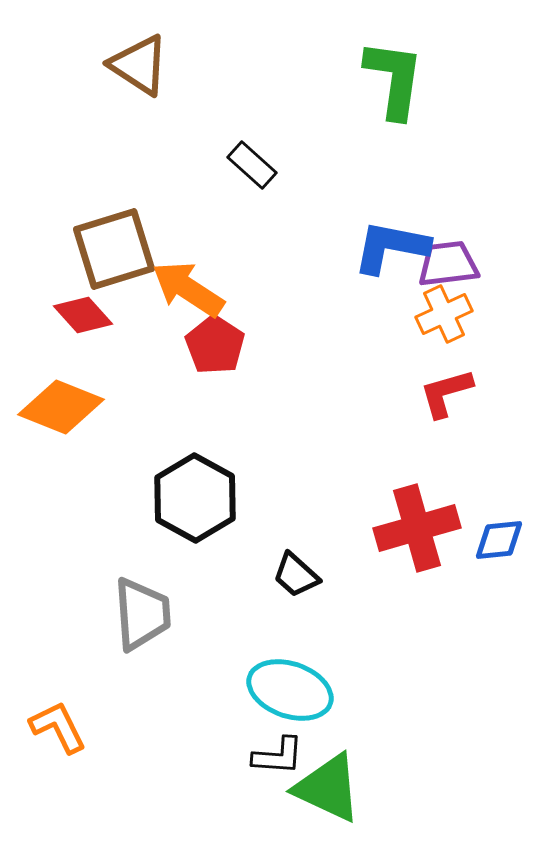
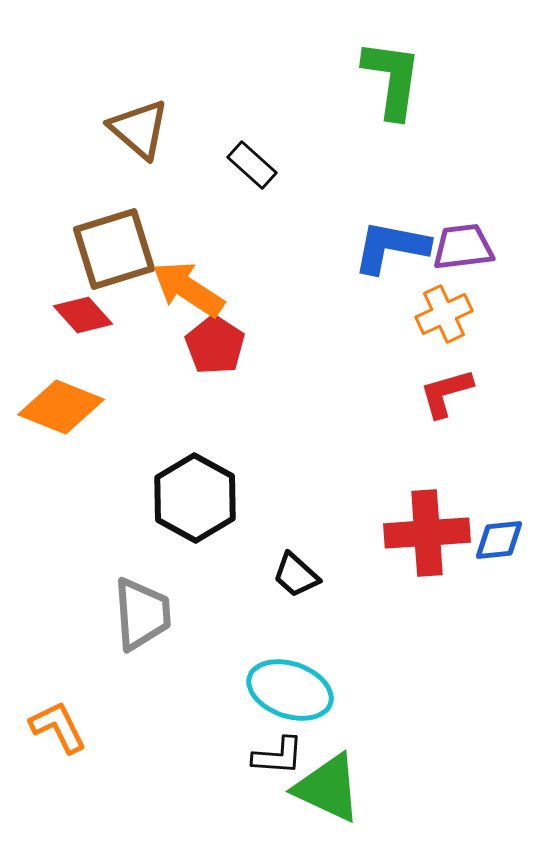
brown triangle: moved 64 px down; rotated 8 degrees clockwise
green L-shape: moved 2 px left
purple trapezoid: moved 15 px right, 17 px up
red cross: moved 10 px right, 5 px down; rotated 12 degrees clockwise
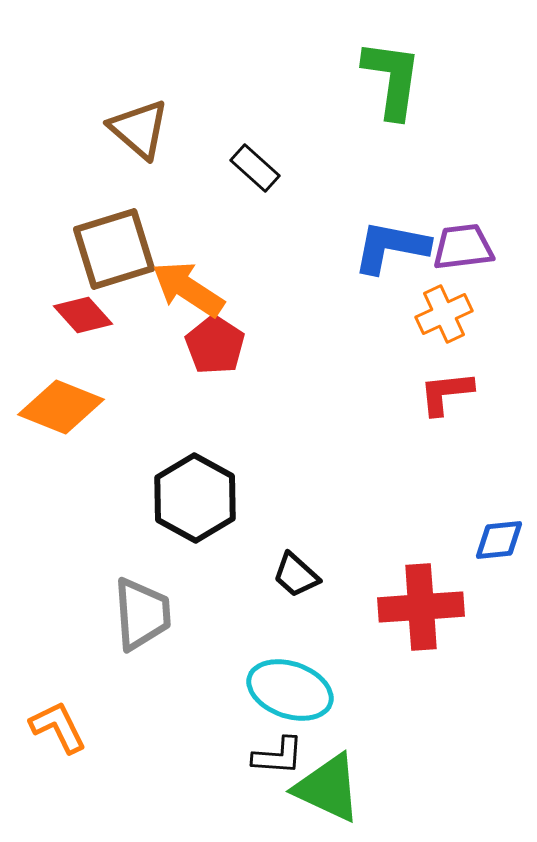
black rectangle: moved 3 px right, 3 px down
red L-shape: rotated 10 degrees clockwise
red cross: moved 6 px left, 74 px down
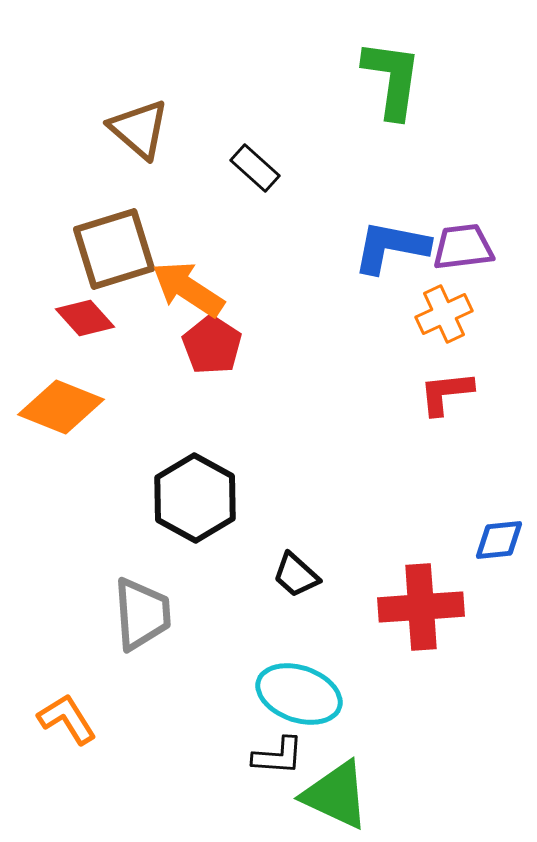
red diamond: moved 2 px right, 3 px down
red pentagon: moved 3 px left
cyan ellipse: moved 9 px right, 4 px down
orange L-shape: moved 9 px right, 8 px up; rotated 6 degrees counterclockwise
green triangle: moved 8 px right, 7 px down
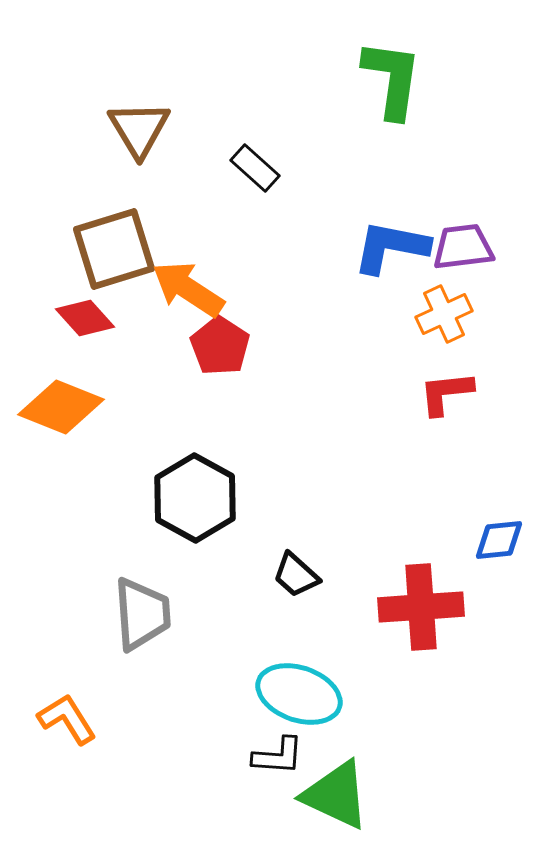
brown triangle: rotated 18 degrees clockwise
red pentagon: moved 8 px right, 1 px down
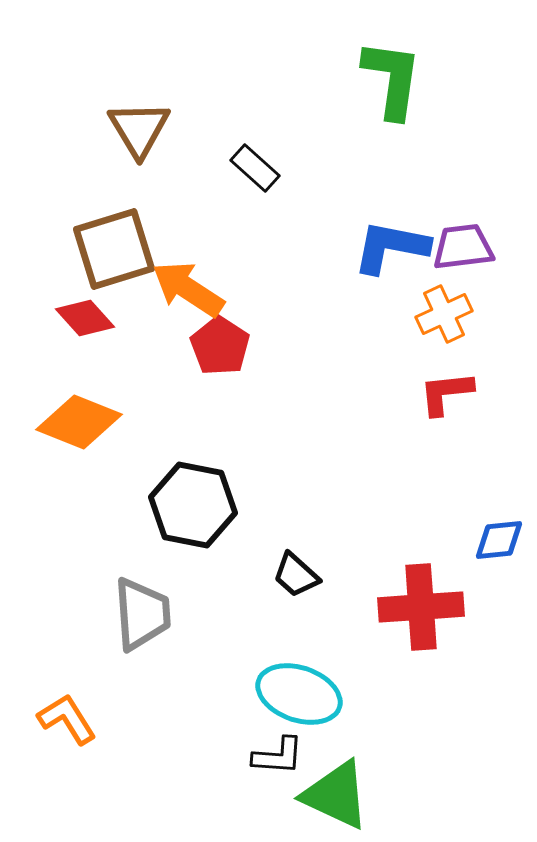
orange diamond: moved 18 px right, 15 px down
black hexagon: moved 2 px left, 7 px down; rotated 18 degrees counterclockwise
